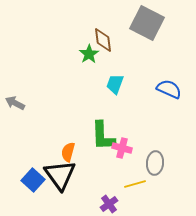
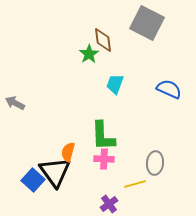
pink cross: moved 18 px left, 11 px down; rotated 12 degrees counterclockwise
black triangle: moved 5 px left, 3 px up
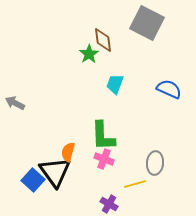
pink cross: rotated 18 degrees clockwise
purple cross: rotated 24 degrees counterclockwise
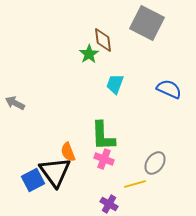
orange semicircle: rotated 36 degrees counterclockwise
gray ellipse: rotated 30 degrees clockwise
blue square: rotated 20 degrees clockwise
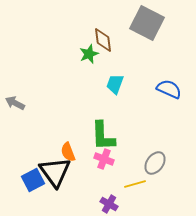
green star: rotated 12 degrees clockwise
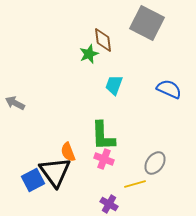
cyan trapezoid: moved 1 px left, 1 px down
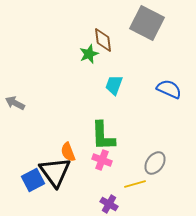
pink cross: moved 2 px left, 1 px down
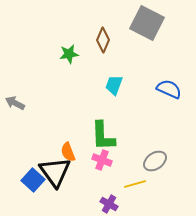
brown diamond: rotated 30 degrees clockwise
green star: moved 20 px left; rotated 12 degrees clockwise
gray ellipse: moved 2 px up; rotated 20 degrees clockwise
blue square: rotated 20 degrees counterclockwise
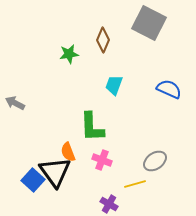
gray square: moved 2 px right
green L-shape: moved 11 px left, 9 px up
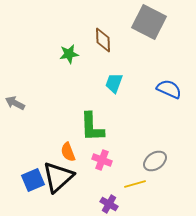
gray square: moved 1 px up
brown diamond: rotated 25 degrees counterclockwise
cyan trapezoid: moved 2 px up
black triangle: moved 3 px right, 5 px down; rotated 24 degrees clockwise
blue square: rotated 25 degrees clockwise
